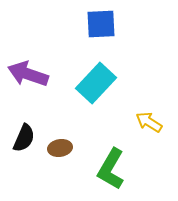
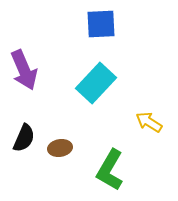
purple arrow: moved 4 px left, 4 px up; rotated 132 degrees counterclockwise
green L-shape: moved 1 px left, 1 px down
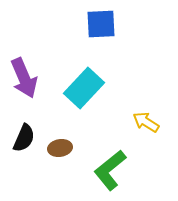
purple arrow: moved 8 px down
cyan rectangle: moved 12 px left, 5 px down
yellow arrow: moved 3 px left
green L-shape: rotated 21 degrees clockwise
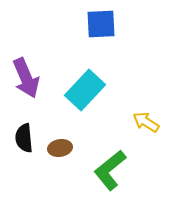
purple arrow: moved 2 px right
cyan rectangle: moved 1 px right, 2 px down
black semicircle: rotated 152 degrees clockwise
